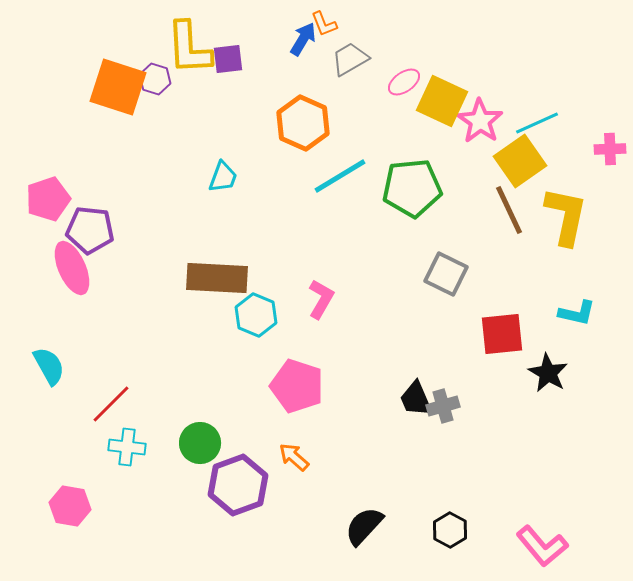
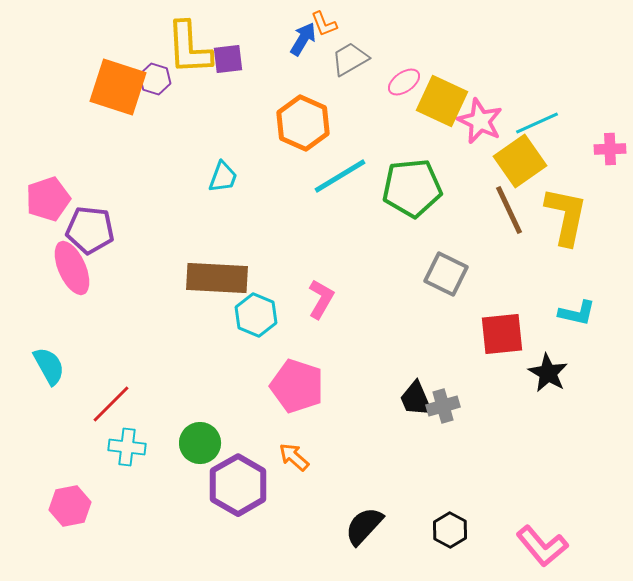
pink star at (480, 121): rotated 9 degrees counterclockwise
purple hexagon at (238, 485): rotated 10 degrees counterclockwise
pink hexagon at (70, 506): rotated 21 degrees counterclockwise
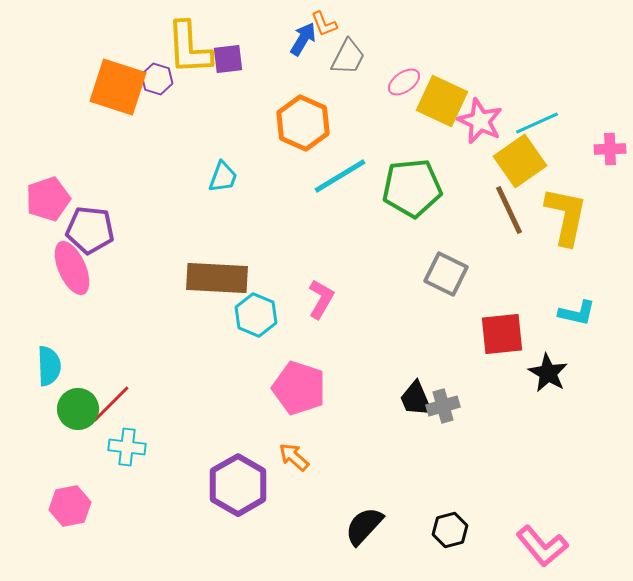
gray trapezoid at (350, 59): moved 2 px left, 2 px up; rotated 147 degrees clockwise
purple hexagon at (155, 79): moved 2 px right
cyan semicircle at (49, 366): rotated 27 degrees clockwise
pink pentagon at (297, 386): moved 2 px right, 2 px down
green circle at (200, 443): moved 122 px left, 34 px up
black hexagon at (450, 530): rotated 16 degrees clockwise
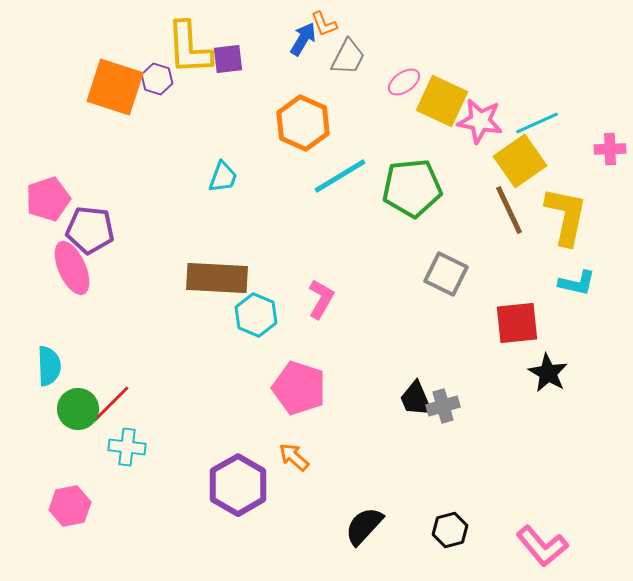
orange square at (118, 87): moved 3 px left
pink star at (480, 121): rotated 15 degrees counterclockwise
cyan L-shape at (577, 313): moved 30 px up
red square at (502, 334): moved 15 px right, 11 px up
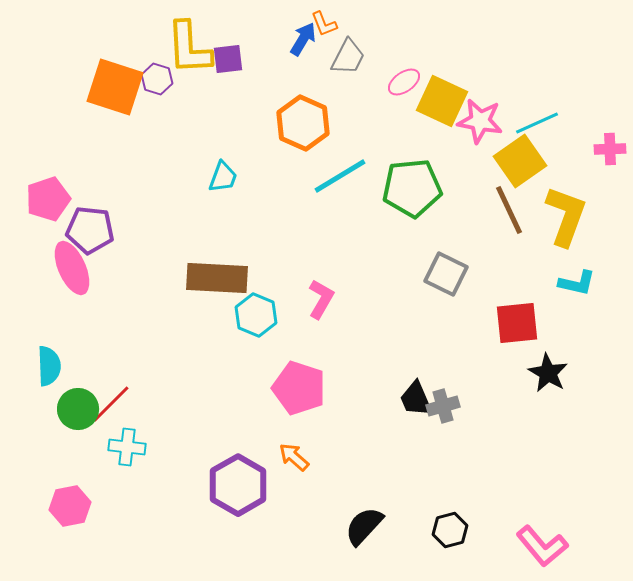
yellow L-shape at (566, 216): rotated 8 degrees clockwise
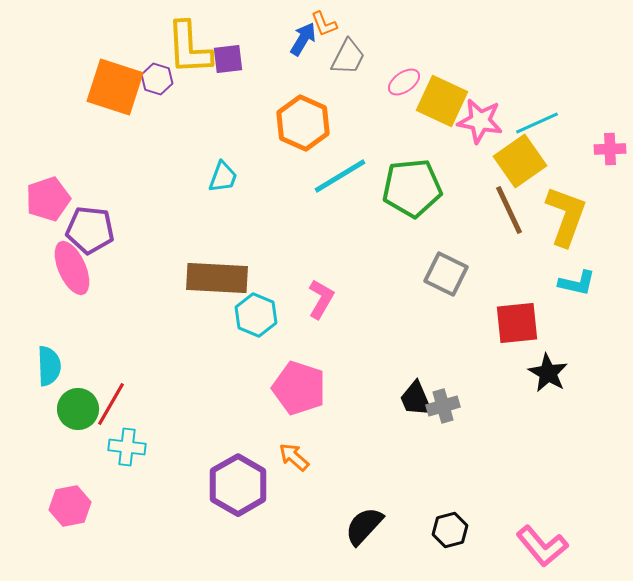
red line at (111, 404): rotated 15 degrees counterclockwise
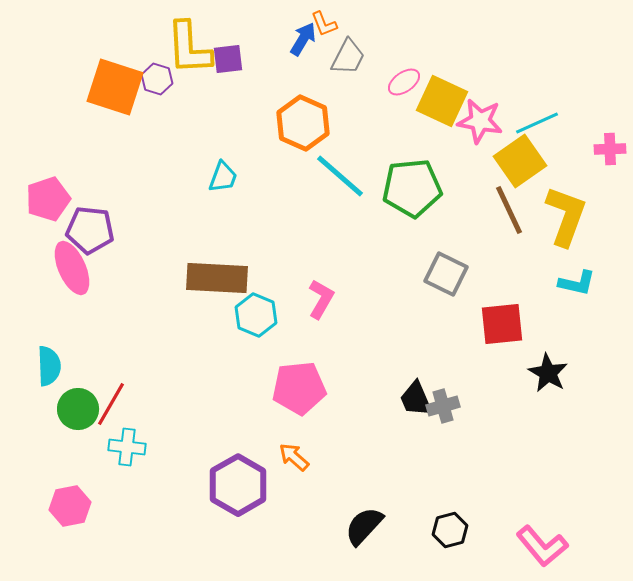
cyan line at (340, 176): rotated 72 degrees clockwise
red square at (517, 323): moved 15 px left, 1 px down
pink pentagon at (299, 388): rotated 24 degrees counterclockwise
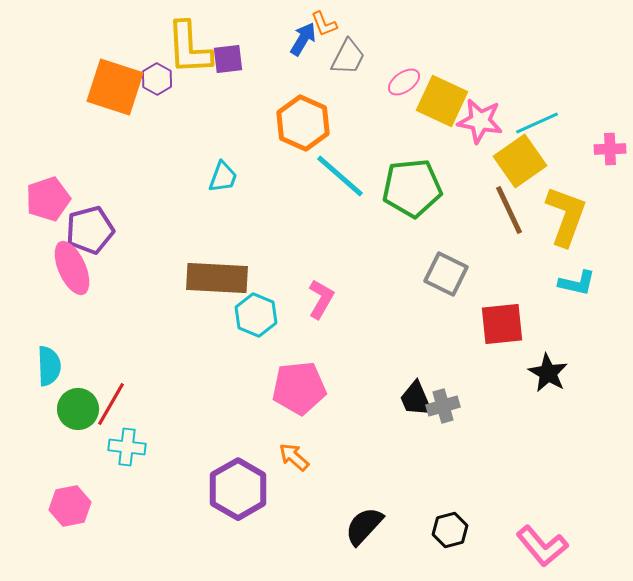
purple hexagon at (157, 79): rotated 12 degrees clockwise
purple pentagon at (90, 230): rotated 21 degrees counterclockwise
purple hexagon at (238, 485): moved 4 px down
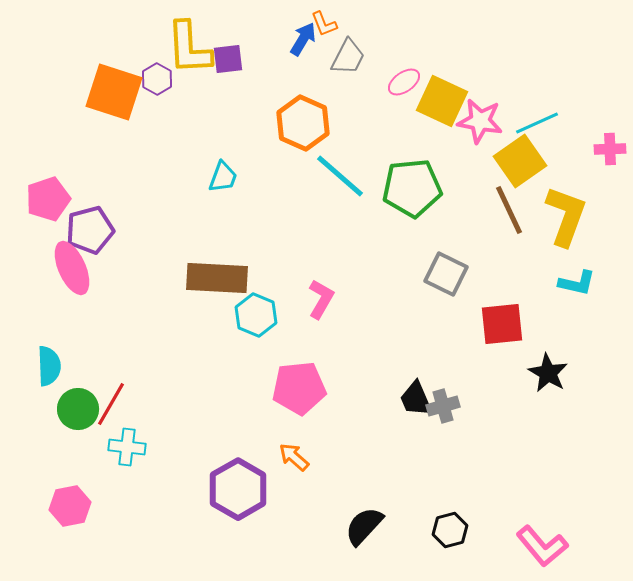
orange square at (115, 87): moved 1 px left, 5 px down
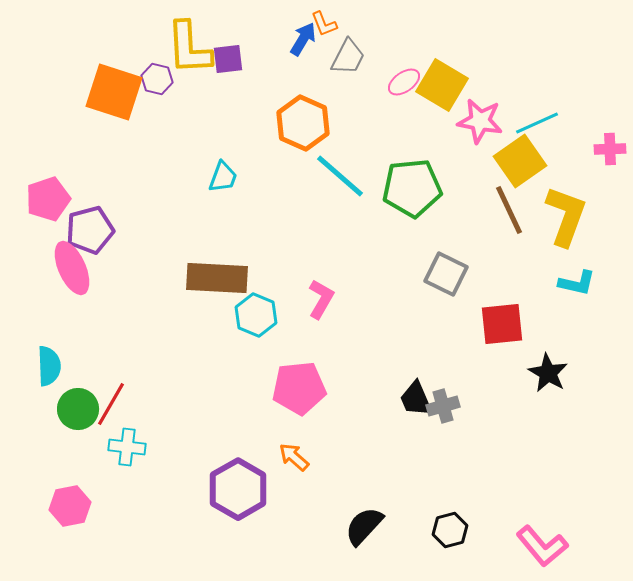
purple hexagon at (157, 79): rotated 16 degrees counterclockwise
yellow square at (442, 101): moved 16 px up; rotated 6 degrees clockwise
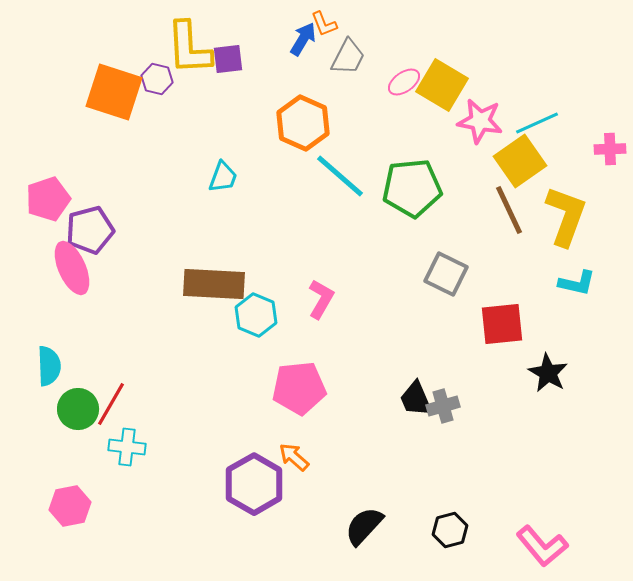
brown rectangle at (217, 278): moved 3 px left, 6 px down
purple hexagon at (238, 489): moved 16 px right, 5 px up
